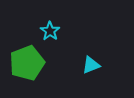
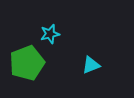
cyan star: moved 3 px down; rotated 24 degrees clockwise
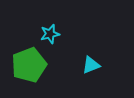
green pentagon: moved 2 px right, 2 px down
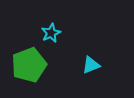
cyan star: moved 1 px right, 1 px up; rotated 12 degrees counterclockwise
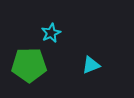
green pentagon: rotated 20 degrees clockwise
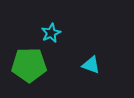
cyan triangle: rotated 42 degrees clockwise
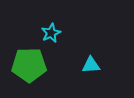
cyan triangle: rotated 24 degrees counterclockwise
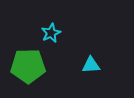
green pentagon: moved 1 px left, 1 px down
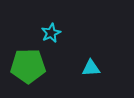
cyan triangle: moved 3 px down
